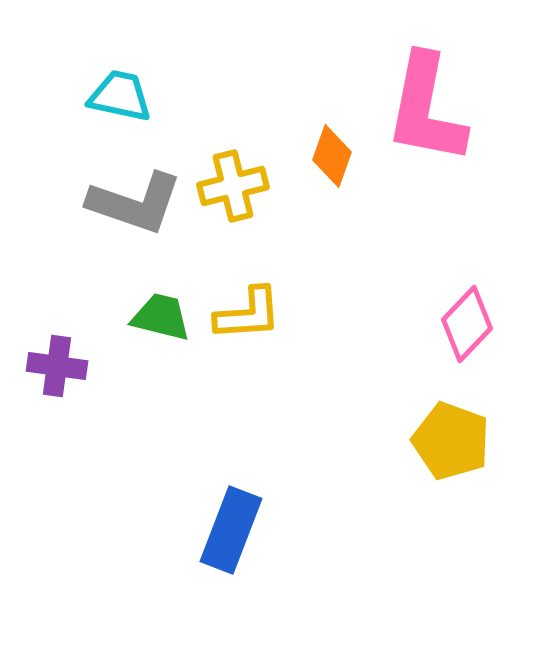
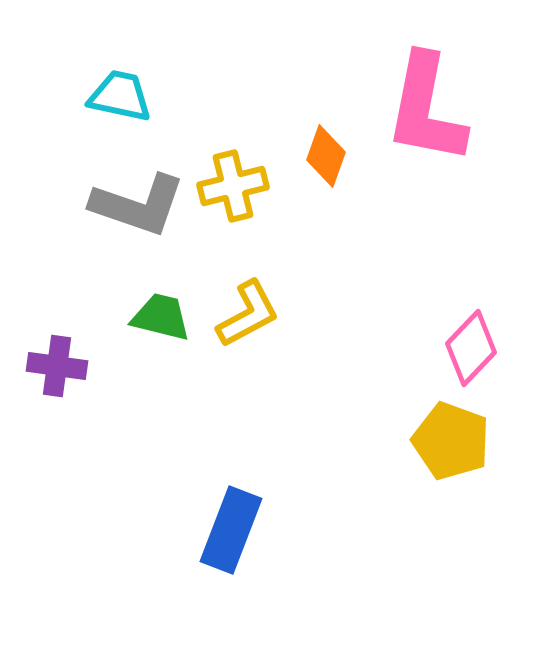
orange diamond: moved 6 px left
gray L-shape: moved 3 px right, 2 px down
yellow L-shape: rotated 24 degrees counterclockwise
pink diamond: moved 4 px right, 24 px down
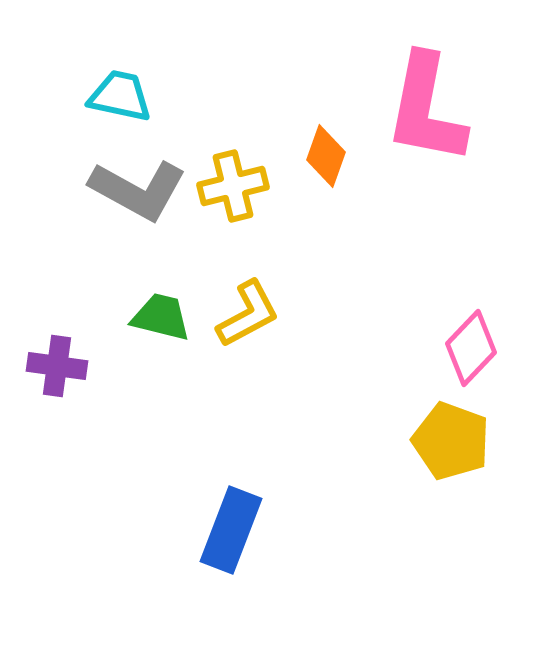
gray L-shape: moved 15 px up; rotated 10 degrees clockwise
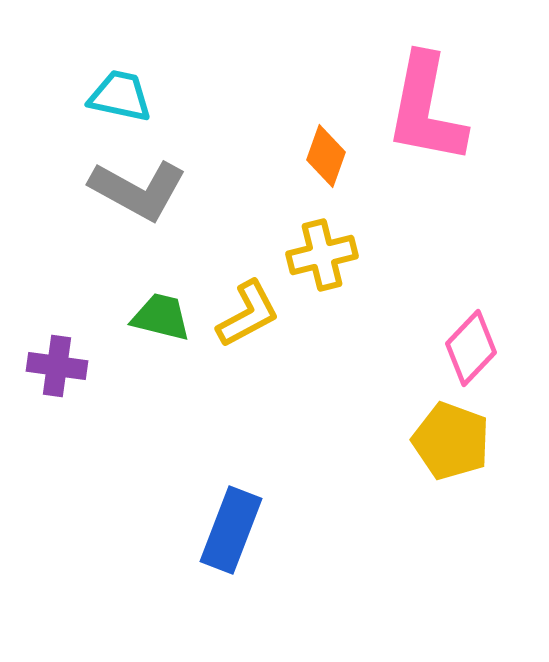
yellow cross: moved 89 px right, 69 px down
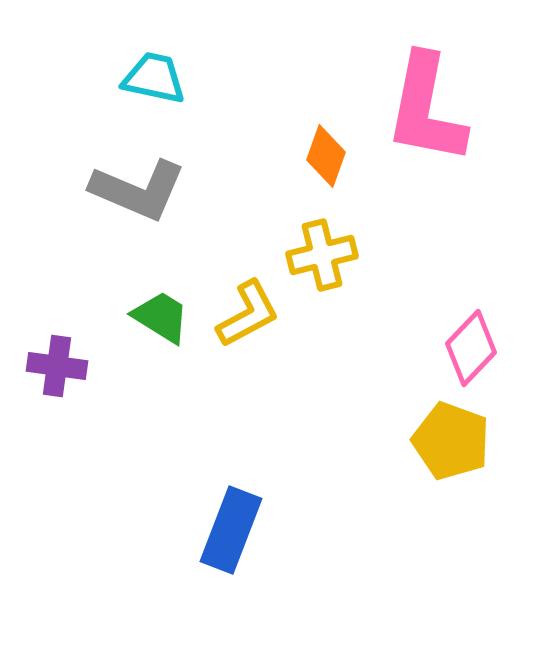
cyan trapezoid: moved 34 px right, 18 px up
gray L-shape: rotated 6 degrees counterclockwise
green trapezoid: rotated 18 degrees clockwise
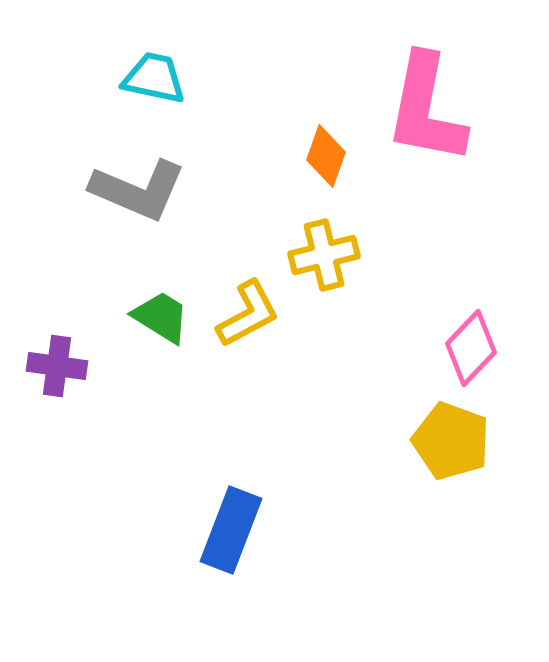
yellow cross: moved 2 px right
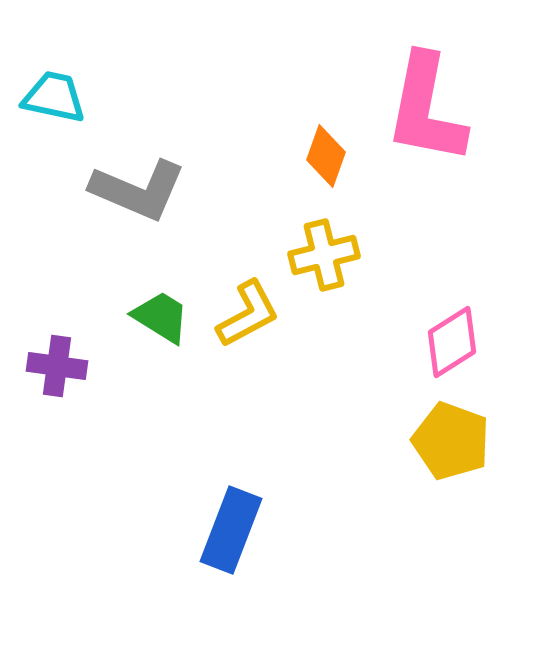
cyan trapezoid: moved 100 px left, 19 px down
pink diamond: moved 19 px left, 6 px up; rotated 14 degrees clockwise
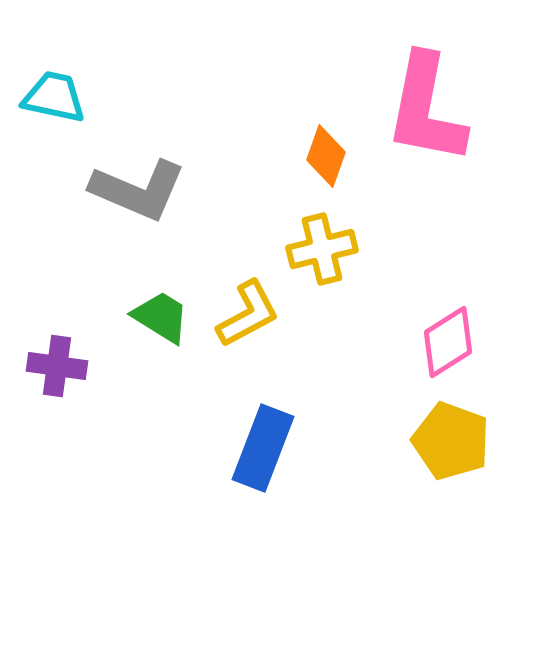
yellow cross: moved 2 px left, 6 px up
pink diamond: moved 4 px left
blue rectangle: moved 32 px right, 82 px up
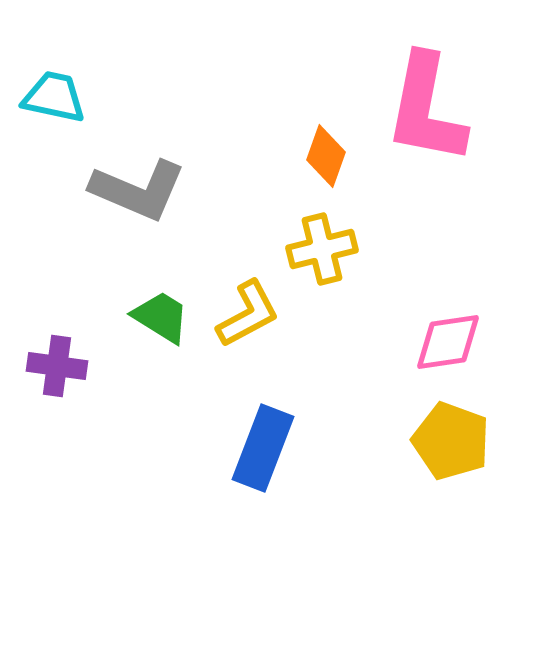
pink diamond: rotated 24 degrees clockwise
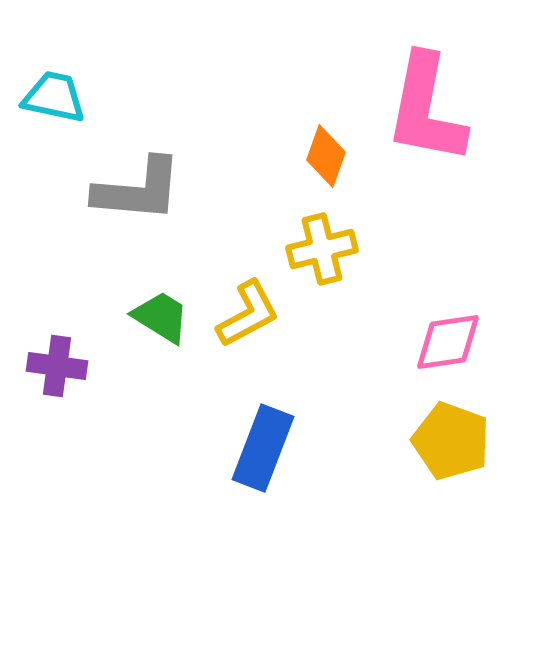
gray L-shape: rotated 18 degrees counterclockwise
